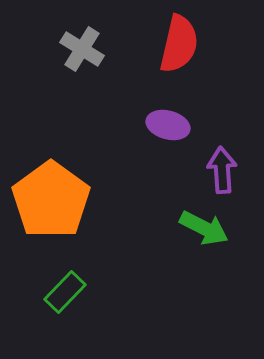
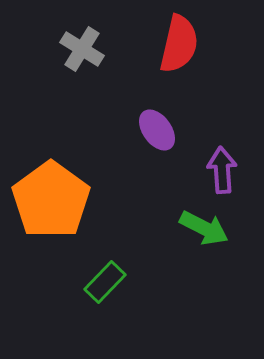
purple ellipse: moved 11 px left, 5 px down; rotated 39 degrees clockwise
green rectangle: moved 40 px right, 10 px up
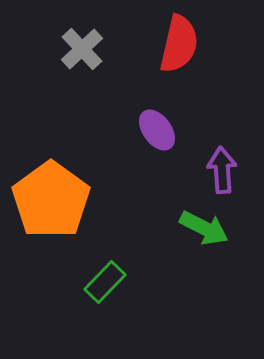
gray cross: rotated 15 degrees clockwise
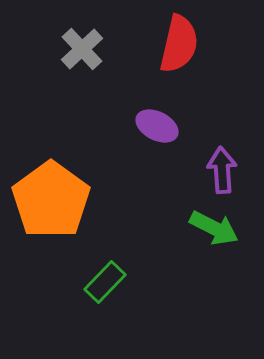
purple ellipse: moved 4 px up; rotated 27 degrees counterclockwise
green arrow: moved 10 px right
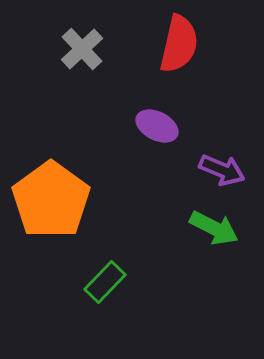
purple arrow: rotated 117 degrees clockwise
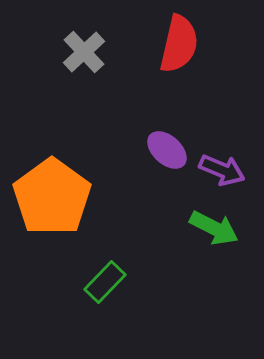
gray cross: moved 2 px right, 3 px down
purple ellipse: moved 10 px right, 24 px down; rotated 15 degrees clockwise
orange pentagon: moved 1 px right, 3 px up
